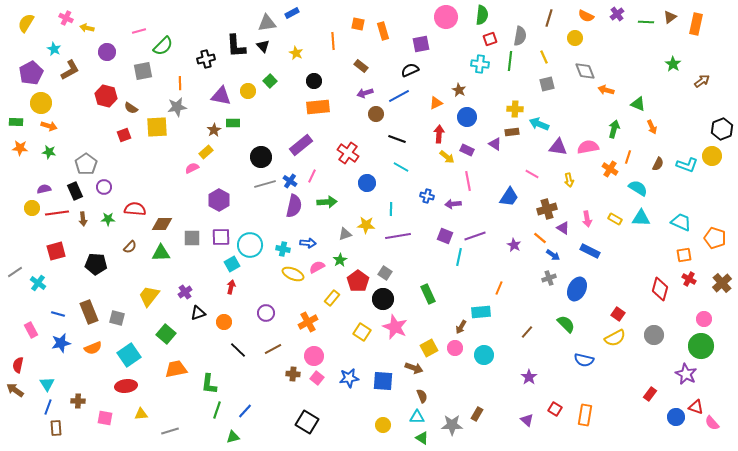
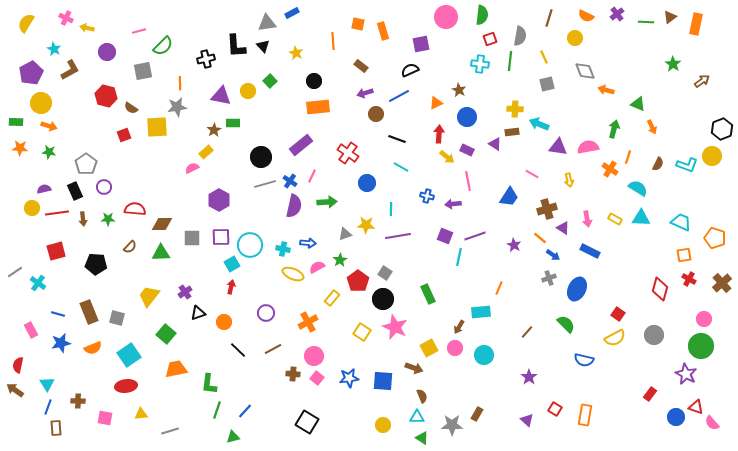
brown arrow at (461, 327): moved 2 px left
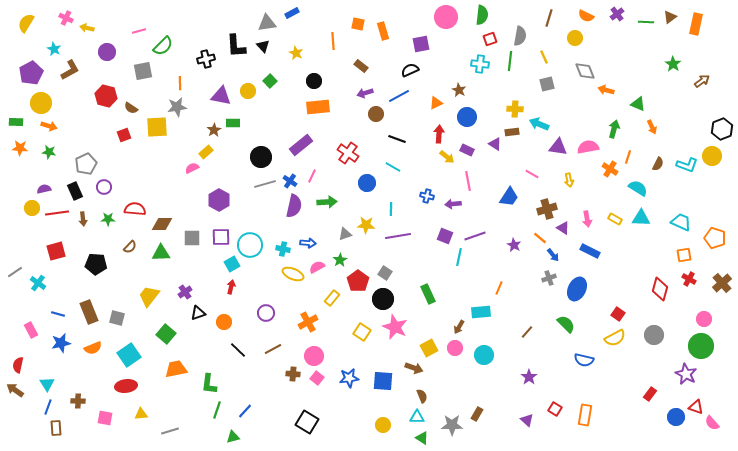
gray pentagon at (86, 164): rotated 10 degrees clockwise
cyan line at (401, 167): moved 8 px left
blue arrow at (553, 255): rotated 16 degrees clockwise
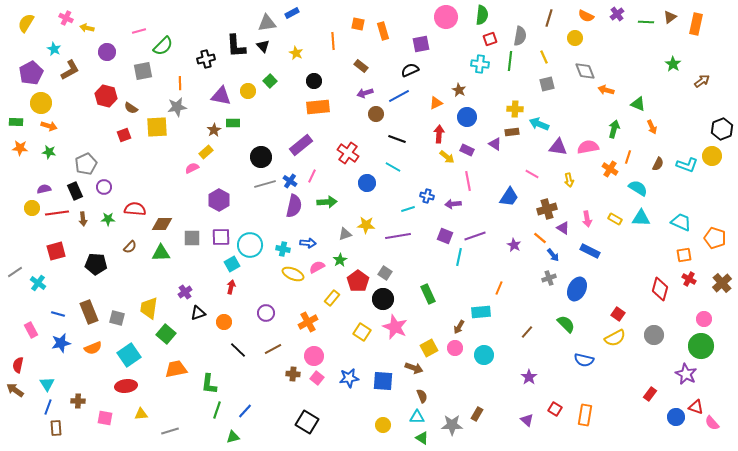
cyan line at (391, 209): moved 17 px right; rotated 72 degrees clockwise
yellow trapezoid at (149, 296): moved 12 px down; rotated 30 degrees counterclockwise
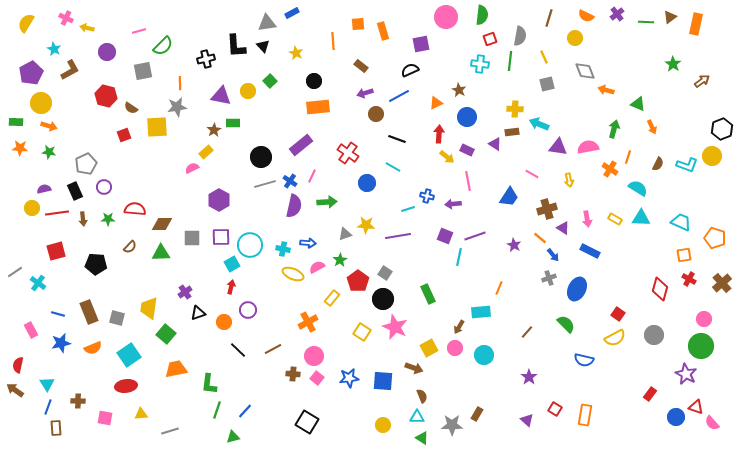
orange square at (358, 24): rotated 16 degrees counterclockwise
purple circle at (266, 313): moved 18 px left, 3 px up
